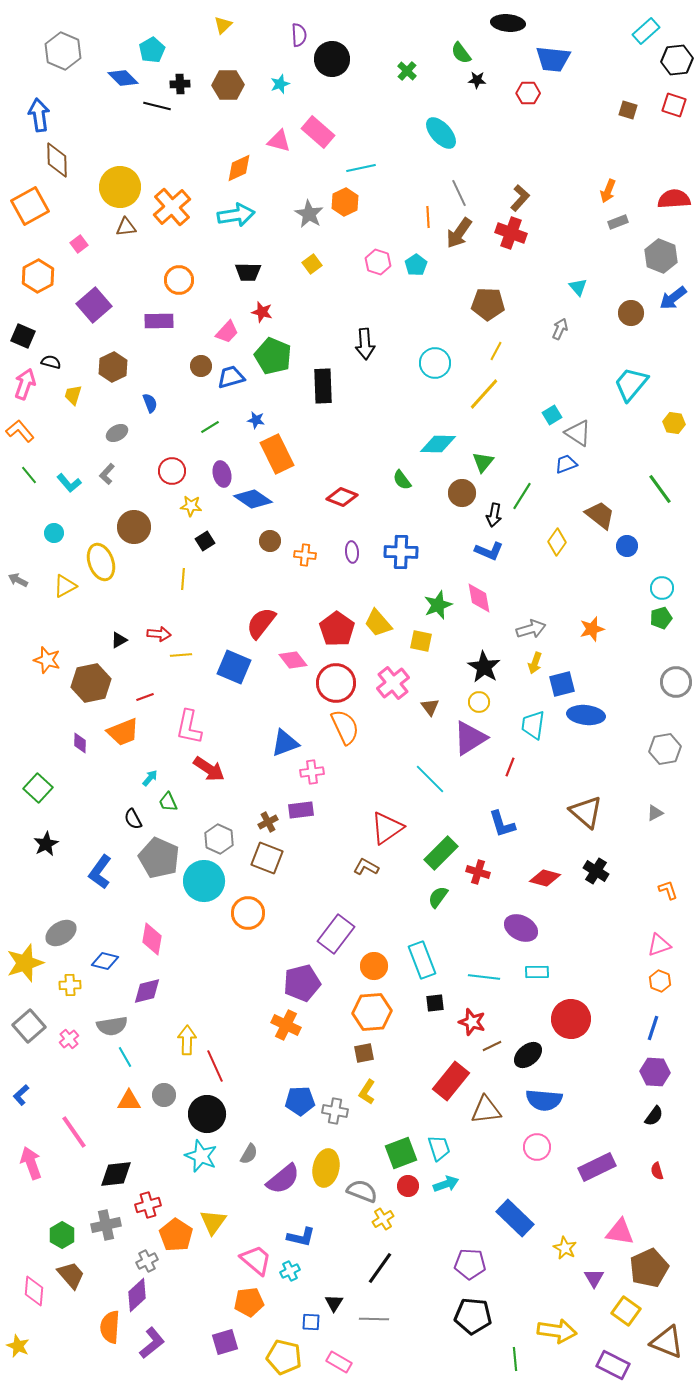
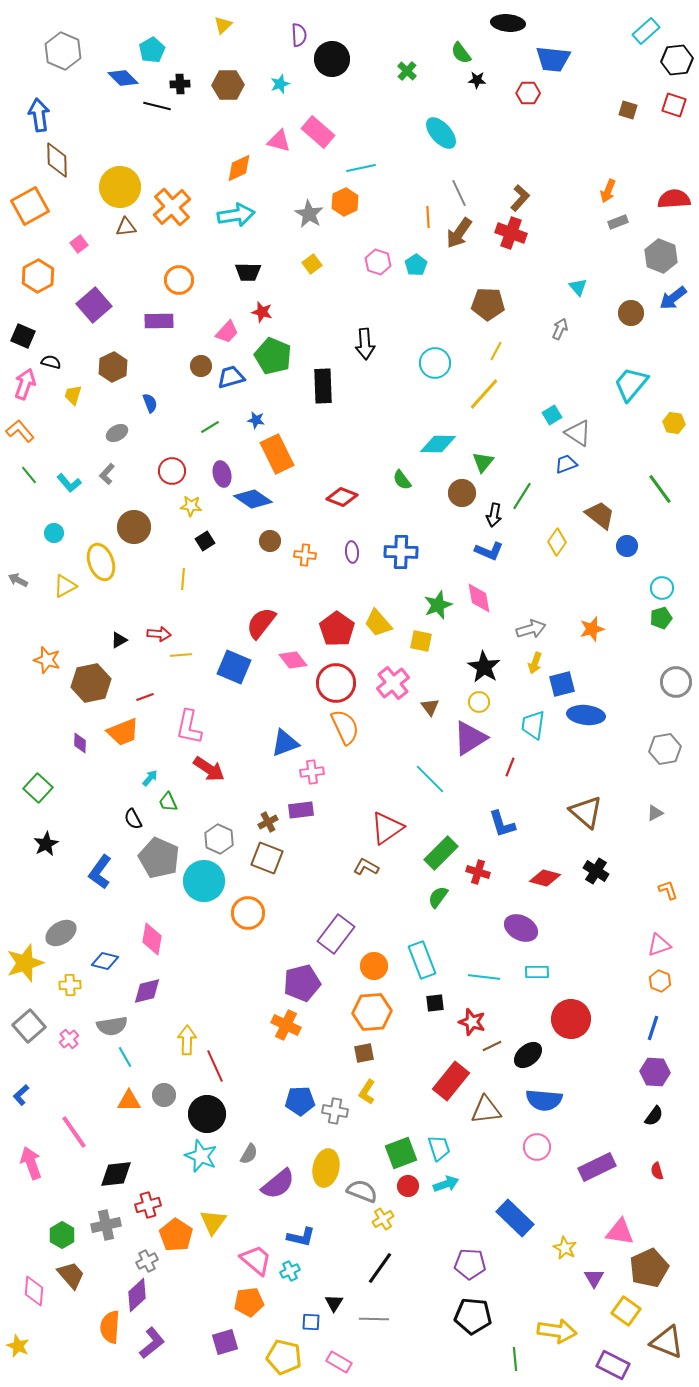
purple semicircle at (283, 1179): moved 5 px left, 5 px down
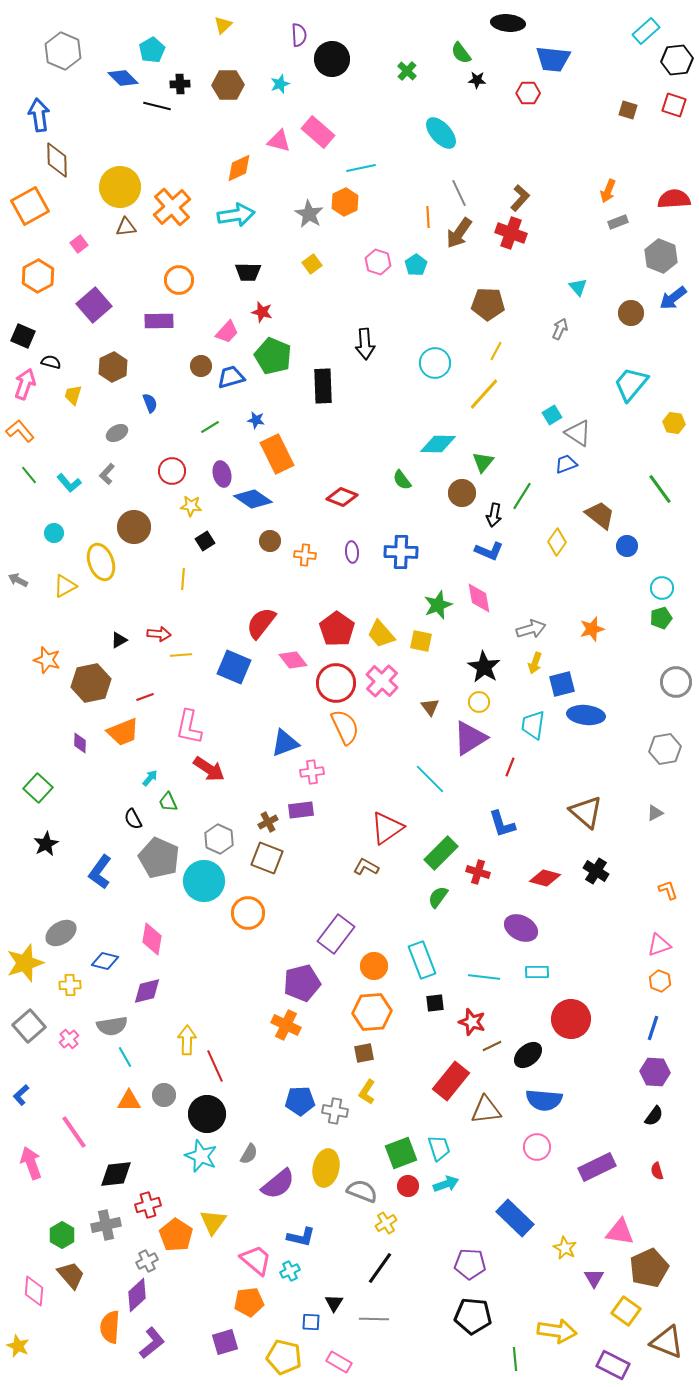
yellow trapezoid at (378, 623): moved 3 px right, 11 px down
pink cross at (393, 683): moved 11 px left, 2 px up; rotated 8 degrees counterclockwise
yellow cross at (383, 1219): moved 3 px right, 4 px down
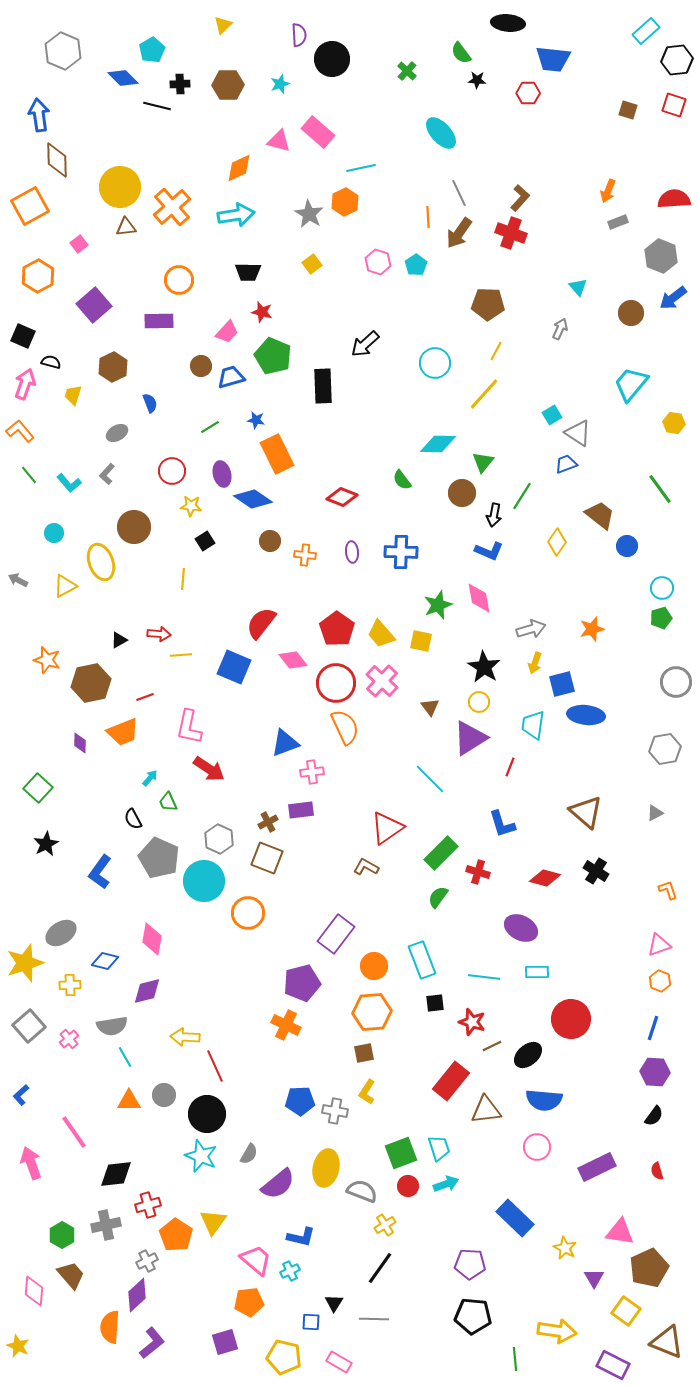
black arrow at (365, 344): rotated 52 degrees clockwise
yellow arrow at (187, 1040): moved 2 px left, 3 px up; rotated 88 degrees counterclockwise
yellow cross at (386, 1223): moved 1 px left, 2 px down
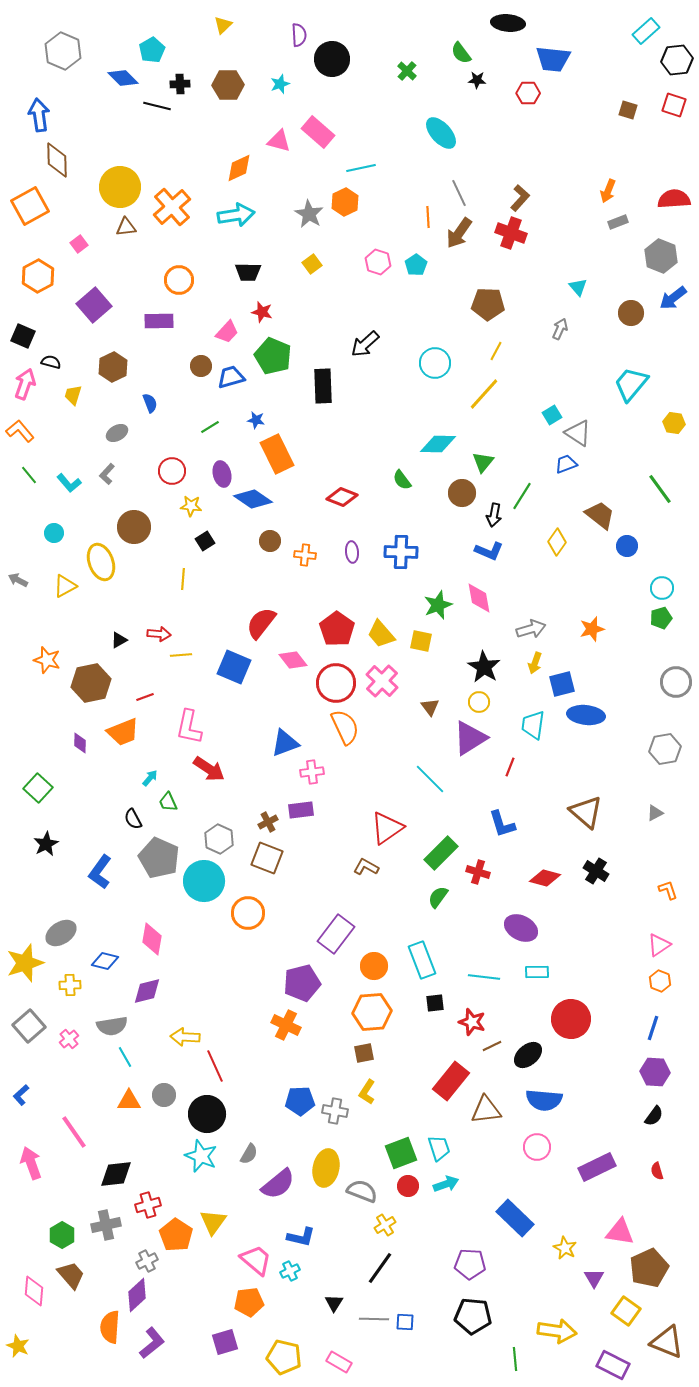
pink triangle at (659, 945): rotated 15 degrees counterclockwise
blue square at (311, 1322): moved 94 px right
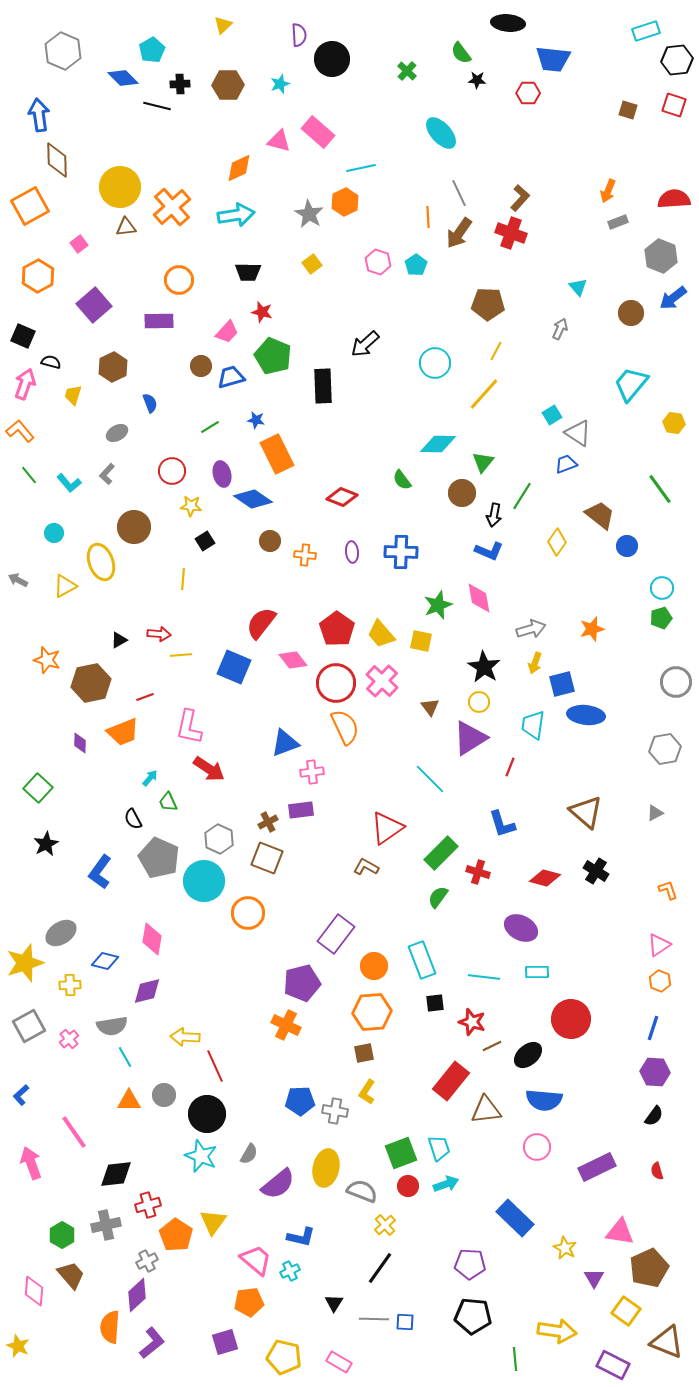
cyan rectangle at (646, 31): rotated 24 degrees clockwise
gray square at (29, 1026): rotated 12 degrees clockwise
yellow cross at (385, 1225): rotated 10 degrees counterclockwise
